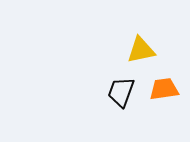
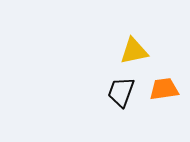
yellow triangle: moved 7 px left, 1 px down
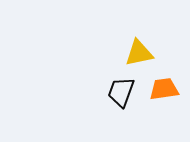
yellow triangle: moved 5 px right, 2 px down
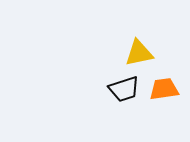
black trapezoid: moved 3 px right, 3 px up; rotated 128 degrees counterclockwise
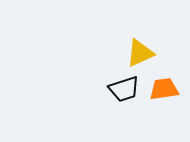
yellow triangle: moved 1 px right; rotated 12 degrees counterclockwise
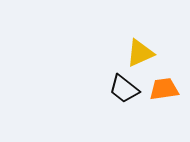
black trapezoid: rotated 56 degrees clockwise
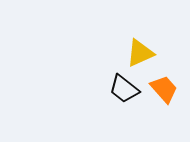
orange trapezoid: rotated 56 degrees clockwise
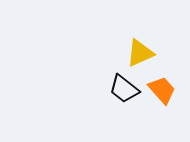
orange trapezoid: moved 2 px left, 1 px down
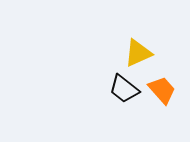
yellow triangle: moved 2 px left
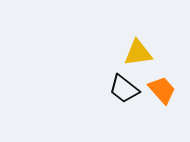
yellow triangle: rotated 16 degrees clockwise
